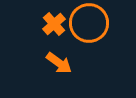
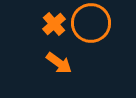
orange circle: moved 2 px right
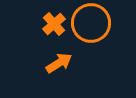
orange arrow: rotated 68 degrees counterclockwise
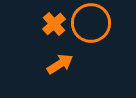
orange arrow: moved 1 px right, 1 px down
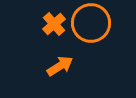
orange arrow: moved 2 px down
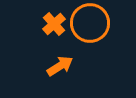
orange circle: moved 1 px left
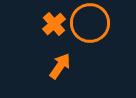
orange arrow: rotated 24 degrees counterclockwise
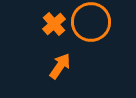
orange circle: moved 1 px right, 1 px up
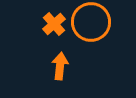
orange arrow: rotated 28 degrees counterclockwise
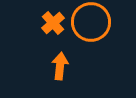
orange cross: moved 1 px left, 1 px up
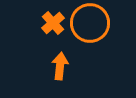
orange circle: moved 1 px left, 1 px down
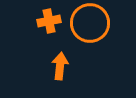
orange cross: moved 4 px left, 2 px up; rotated 30 degrees clockwise
